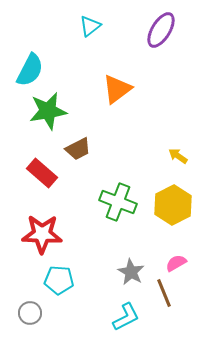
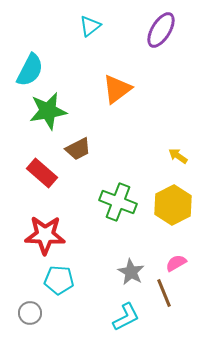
red star: moved 3 px right, 1 px down
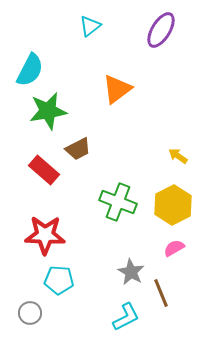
red rectangle: moved 2 px right, 3 px up
pink semicircle: moved 2 px left, 15 px up
brown line: moved 3 px left
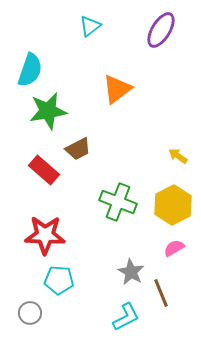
cyan semicircle: rotated 8 degrees counterclockwise
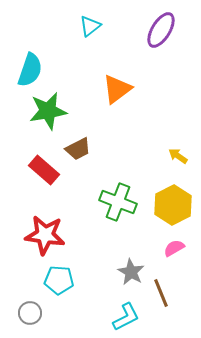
red star: rotated 6 degrees clockwise
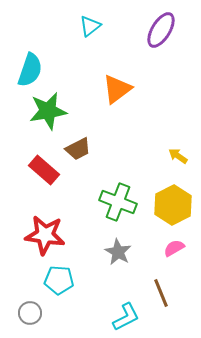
gray star: moved 13 px left, 20 px up
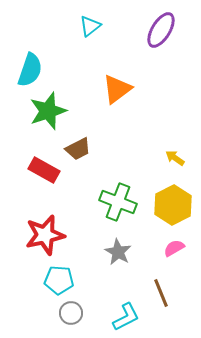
green star: rotated 9 degrees counterclockwise
yellow arrow: moved 3 px left, 2 px down
red rectangle: rotated 12 degrees counterclockwise
red star: rotated 21 degrees counterclockwise
gray circle: moved 41 px right
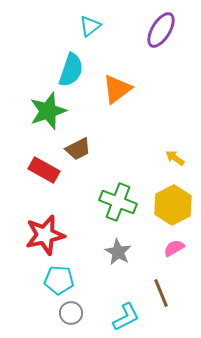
cyan semicircle: moved 41 px right
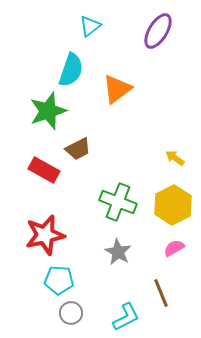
purple ellipse: moved 3 px left, 1 px down
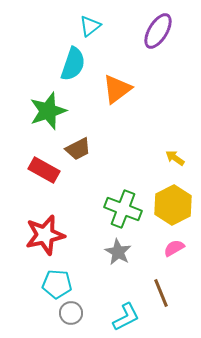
cyan semicircle: moved 2 px right, 6 px up
green cross: moved 5 px right, 7 px down
cyan pentagon: moved 2 px left, 4 px down
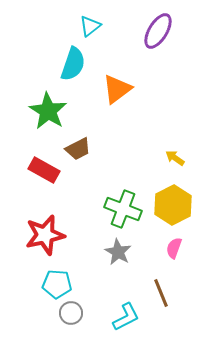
green star: rotated 21 degrees counterclockwise
pink semicircle: rotated 40 degrees counterclockwise
